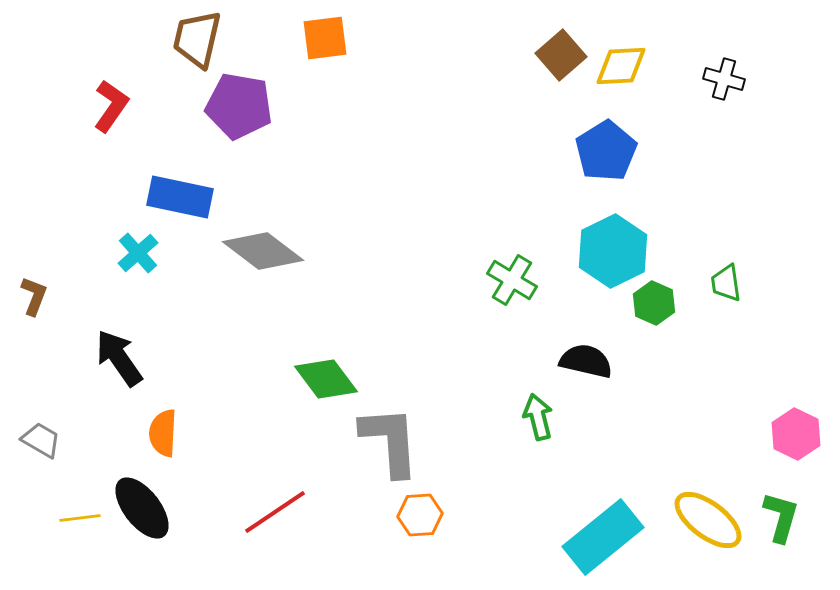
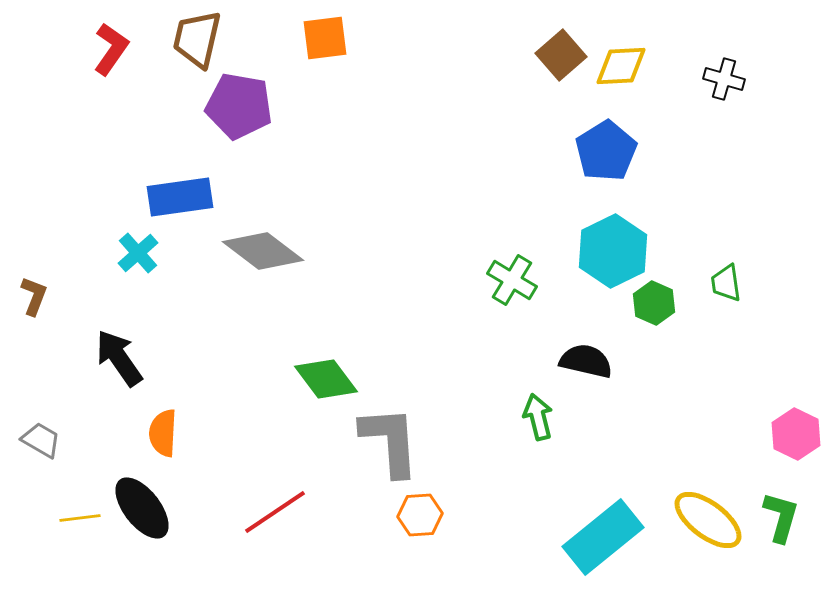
red L-shape: moved 57 px up
blue rectangle: rotated 20 degrees counterclockwise
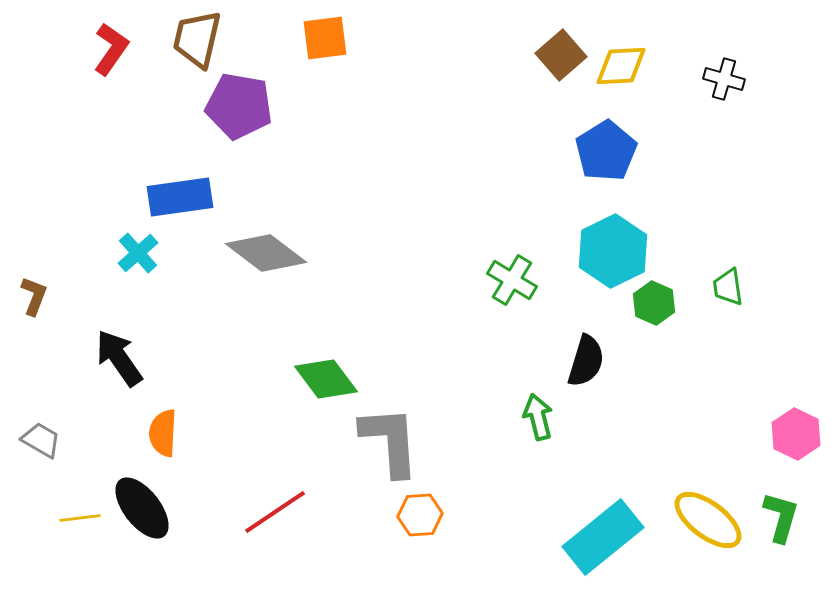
gray diamond: moved 3 px right, 2 px down
green trapezoid: moved 2 px right, 4 px down
black semicircle: rotated 94 degrees clockwise
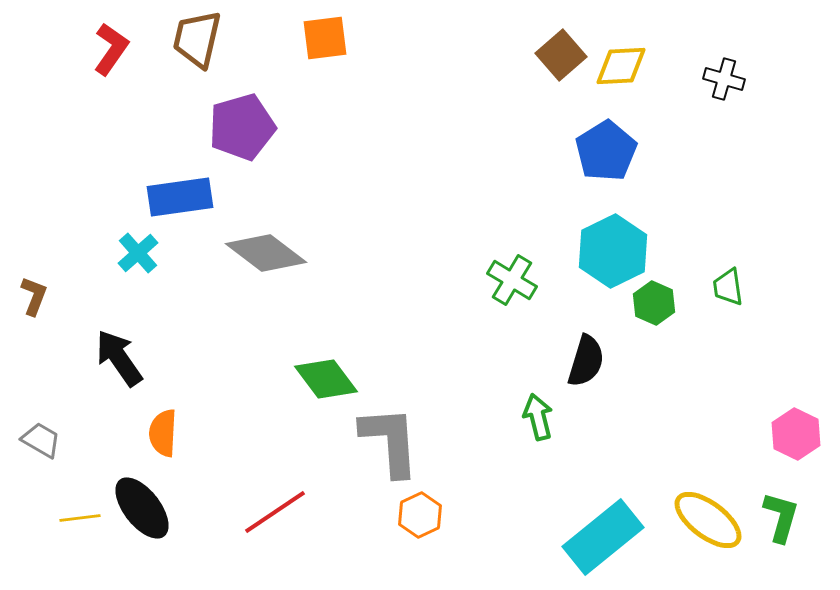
purple pentagon: moved 3 px right, 21 px down; rotated 26 degrees counterclockwise
orange hexagon: rotated 21 degrees counterclockwise
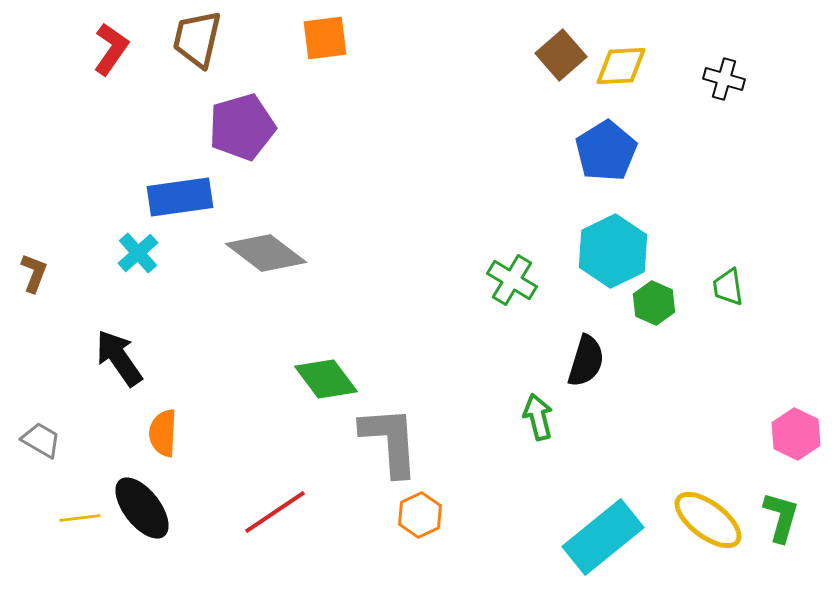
brown L-shape: moved 23 px up
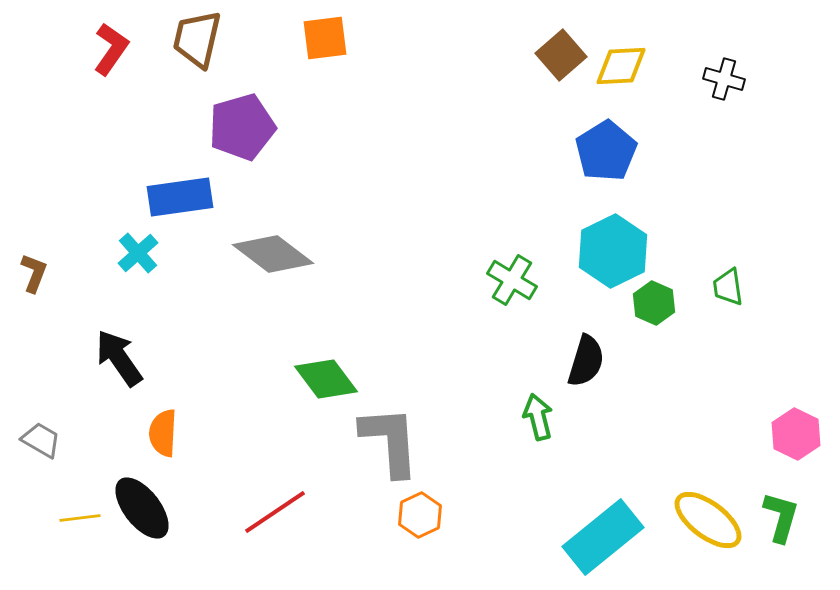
gray diamond: moved 7 px right, 1 px down
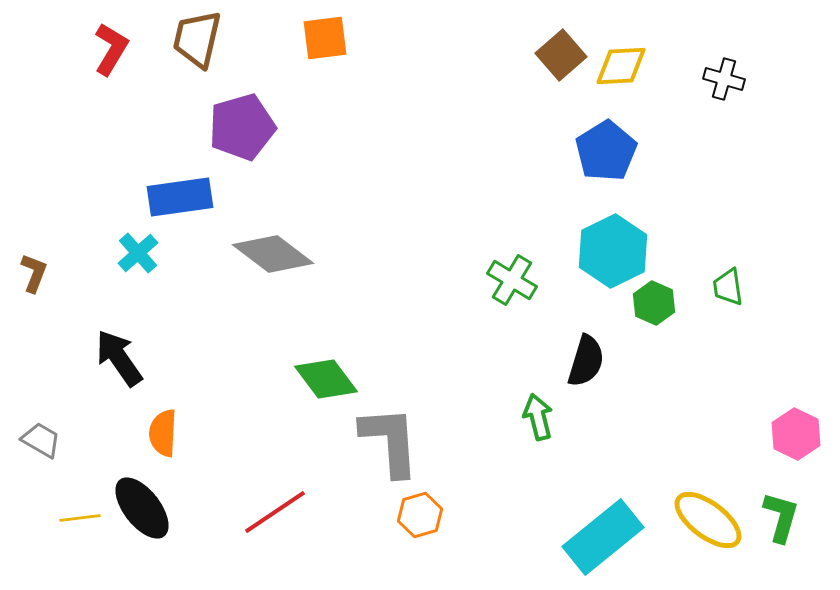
red L-shape: rotated 4 degrees counterclockwise
orange hexagon: rotated 9 degrees clockwise
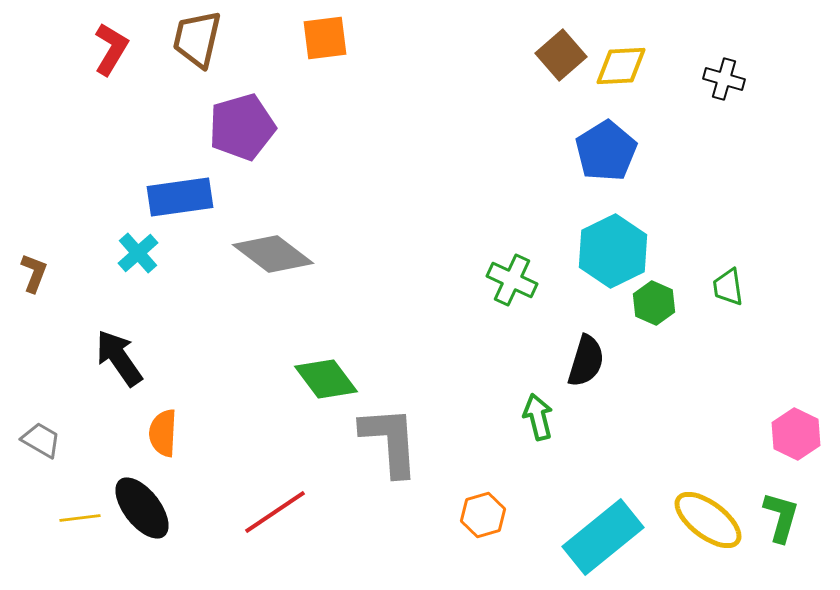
green cross: rotated 6 degrees counterclockwise
orange hexagon: moved 63 px right
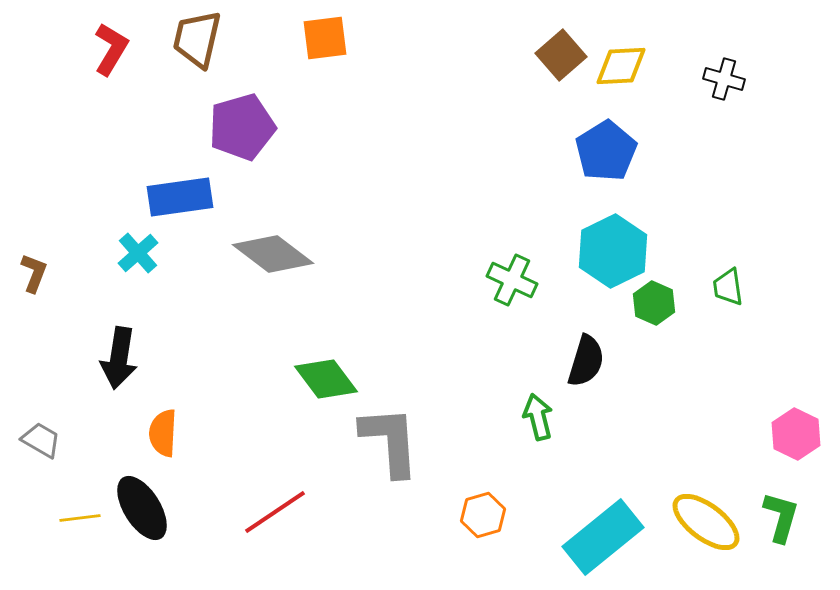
black arrow: rotated 136 degrees counterclockwise
black ellipse: rotated 6 degrees clockwise
yellow ellipse: moved 2 px left, 2 px down
